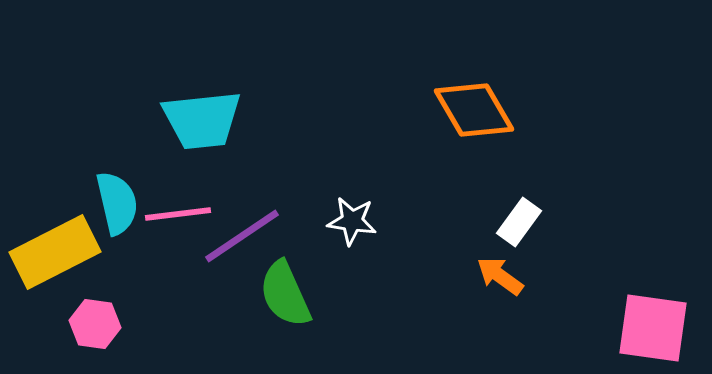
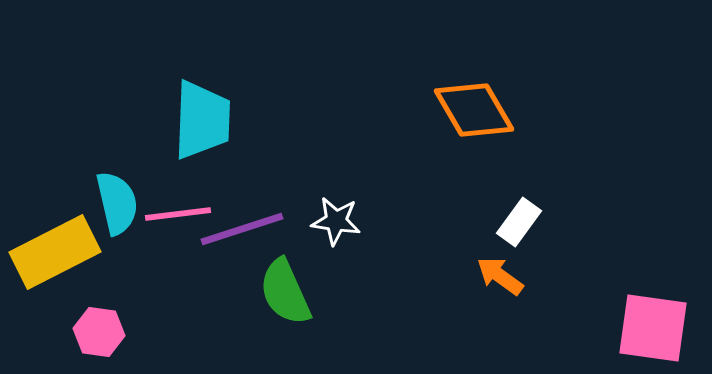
cyan trapezoid: rotated 82 degrees counterclockwise
white star: moved 16 px left
purple line: moved 7 px up; rotated 16 degrees clockwise
green semicircle: moved 2 px up
pink hexagon: moved 4 px right, 8 px down
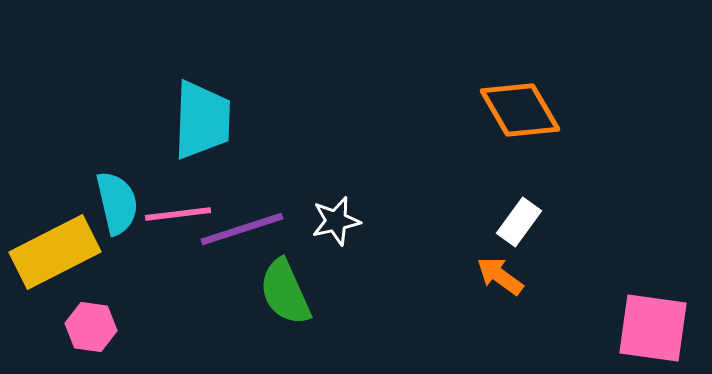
orange diamond: moved 46 px right
white star: rotated 21 degrees counterclockwise
pink hexagon: moved 8 px left, 5 px up
